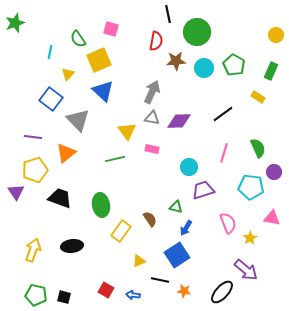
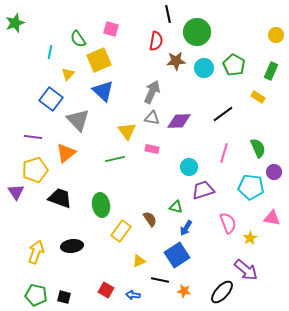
yellow arrow at (33, 250): moved 3 px right, 2 px down
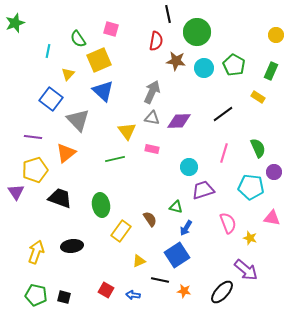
cyan line at (50, 52): moved 2 px left, 1 px up
brown star at (176, 61): rotated 12 degrees clockwise
yellow star at (250, 238): rotated 24 degrees counterclockwise
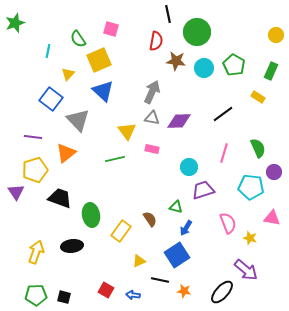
green ellipse at (101, 205): moved 10 px left, 10 px down
green pentagon at (36, 295): rotated 15 degrees counterclockwise
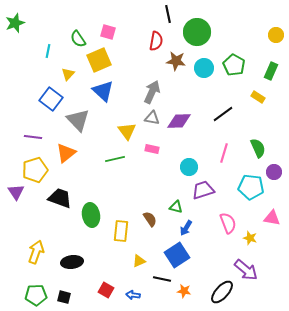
pink square at (111, 29): moved 3 px left, 3 px down
yellow rectangle at (121, 231): rotated 30 degrees counterclockwise
black ellipse at (72, 246): moved 16 px down
black line at (160, 280): moved 2 px right, 1 px up
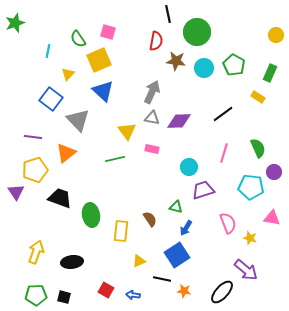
green rectangle at (271, 71): moved 1 px left, 2 px down
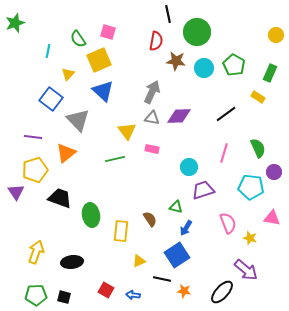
black line at (223, 114): moved 3 px right
purple diamond at (179, 121): moved 5 px up
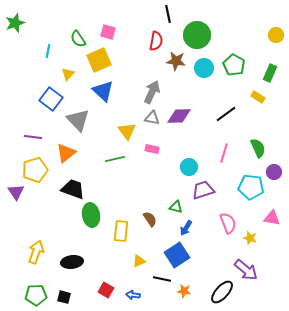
green circle at (197, 32): moved 3 px down
black trapezoid at (60, 198): moved 13 px right, 9 px up
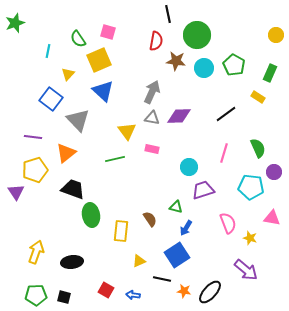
black ellipse at (222, 292): moved 12 px left
